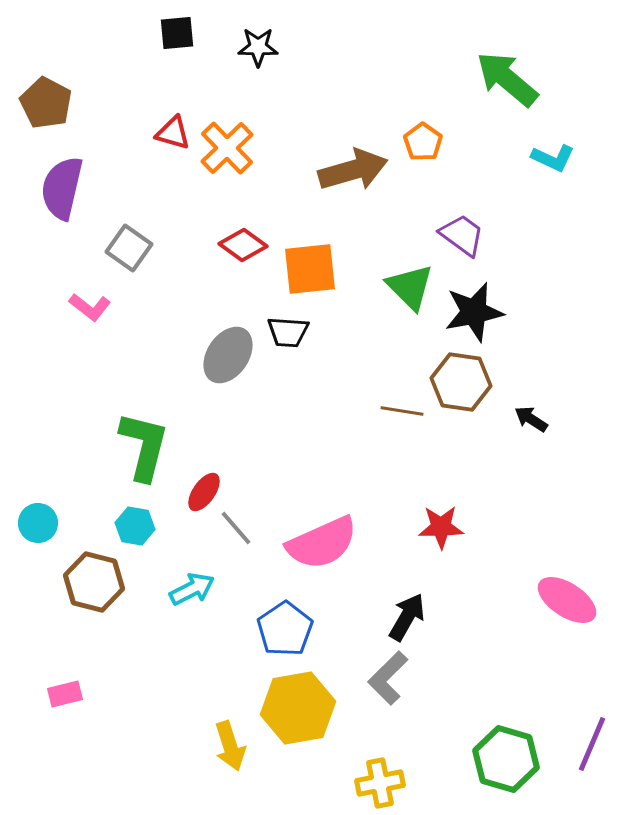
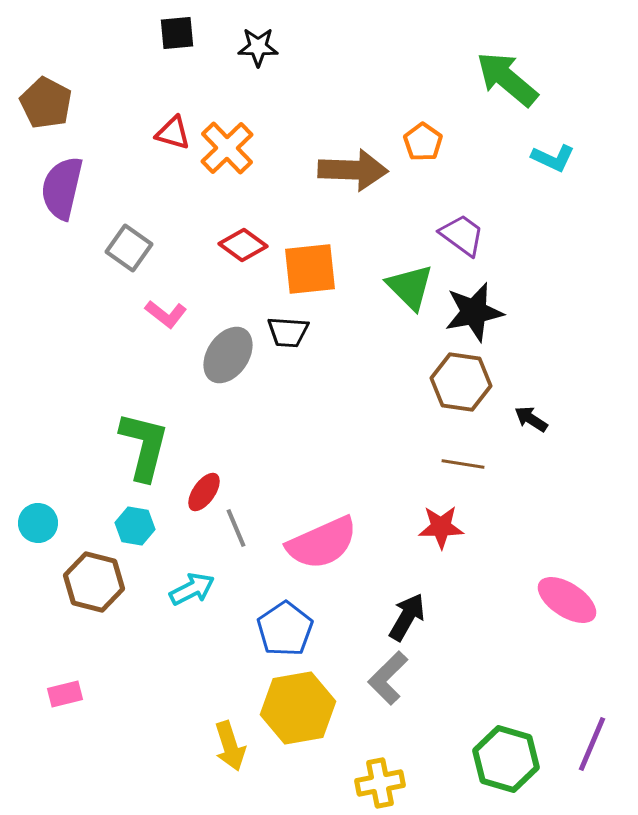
brown arrow at (353, 170): rotated 18 degrees clockwise
pink L-shape at (90, 307): moved 76 px right, 7 px down
brown line at (402, 411): moved 61 px right, 53 px down
gray line at (236, 528): rotated 18 degrees clockwise
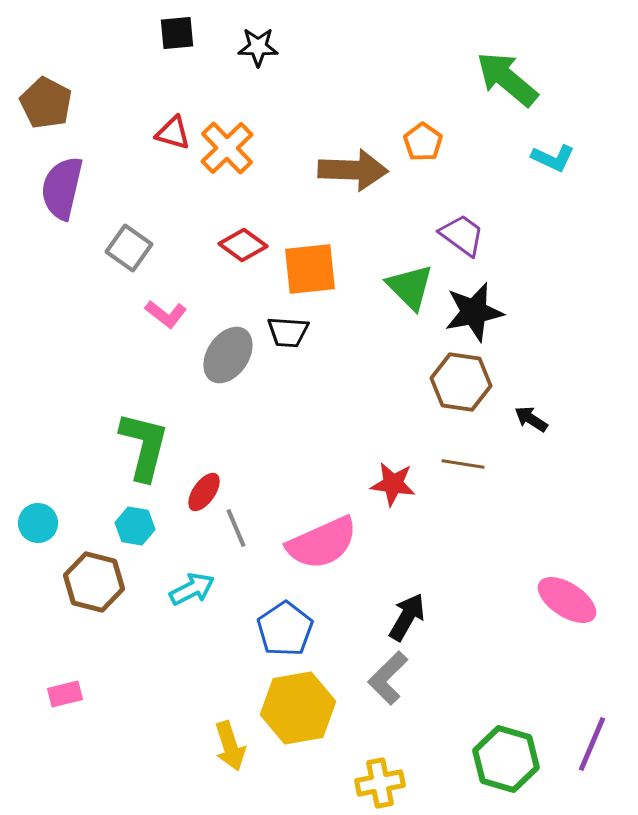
red star at (441, 527): moved 48 px left, 43 px up; rotated 9 degrees clockwise
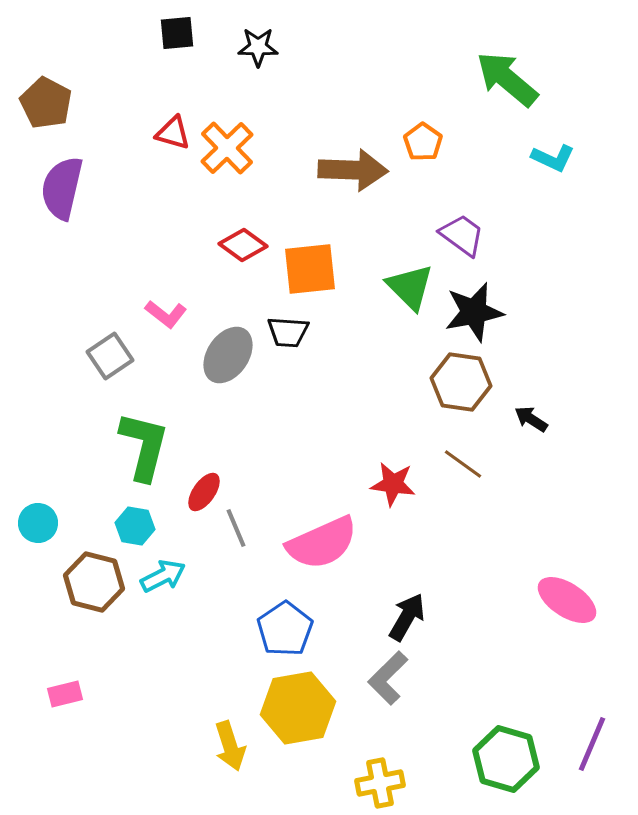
gray square at (129, 248): moved 19 px left, 108 px down; rotated 21 degrees clockwise
brown line at (463, 464): rotated 27 degrees clockwise
cyan arrow at (192, 589): moved 29 px left, 13 px up
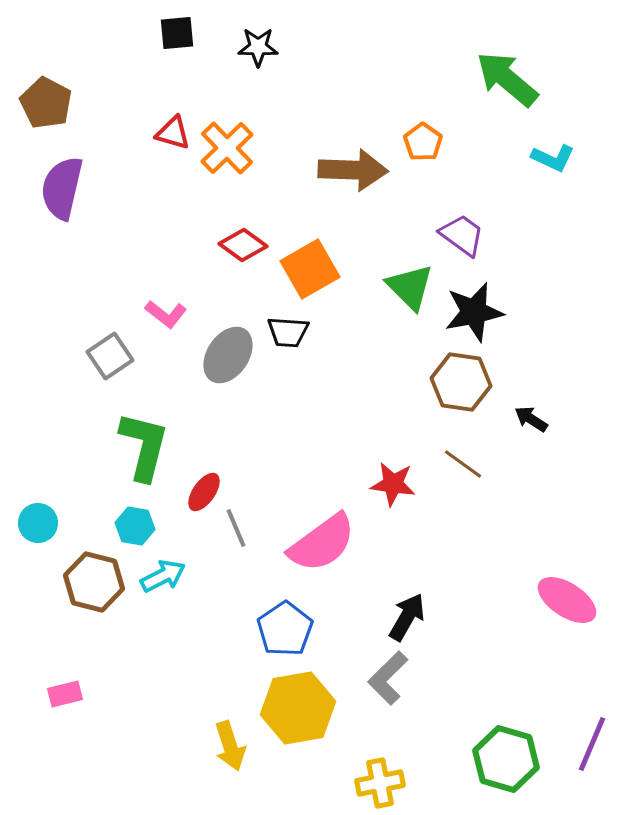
orange square at (310, 269): rotated 24 degrees counterclockwise
pink semicircle at (322, 543): rotated 12 degrees counterclockwise
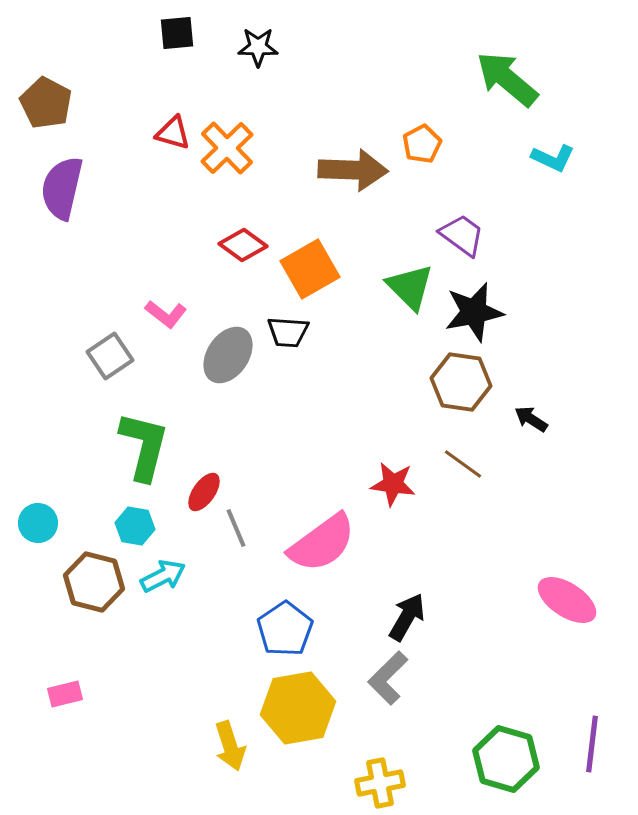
orange pentagon at (423, 142): moved 1 px left, 2 px down; rotated 9 degrees clockwise
purple line at (592, 744): rotated 16 degrees counterclockwise
